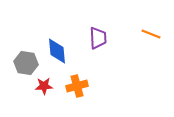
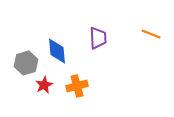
gray hexagon: rotated 25 degrees counterclockwise
red star: moved 1 px up; rotated 24 degrees counterclockwise
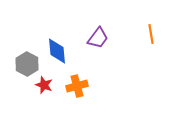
orange line: rotated 60 degrees clockwise
purple trapezoid: rotated 40 degrees clockwise
gray hexagon: moved 1 px right, 1 px down; rotated 15 degrees counterclockwise
red star: rotated 24 degrees counterclockwise
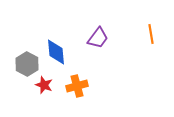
blue diamond: moved 1 px left, 1 px down
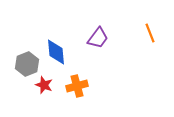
orange line: moved 1 px left, 1 px up; rotated 12 degrees counterclockwise
gray hexagon: rotated 10 degrees clockwise
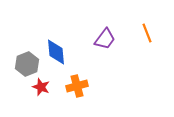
orange line: moved 3 px left
purple trapezoid: moved 7 px right, 1 px down
red star: moved 3 px left, 2 px down
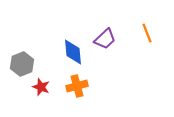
purple trapezoid: rotated 10 degrees clockwise
blue diamond: moved 17 px right
gray hexagon: moved 5 px left
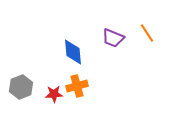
orange line: rotated 12 degrees counterclockwise
purple trapezoid: moved 8 px right, 1 px up; rotated 65 degrees clockwise
gray hexagon: moved 1 px left, 23 px down
red star: moved 13 px right, 7 px down; rotated 24 degrees counterclockwise
